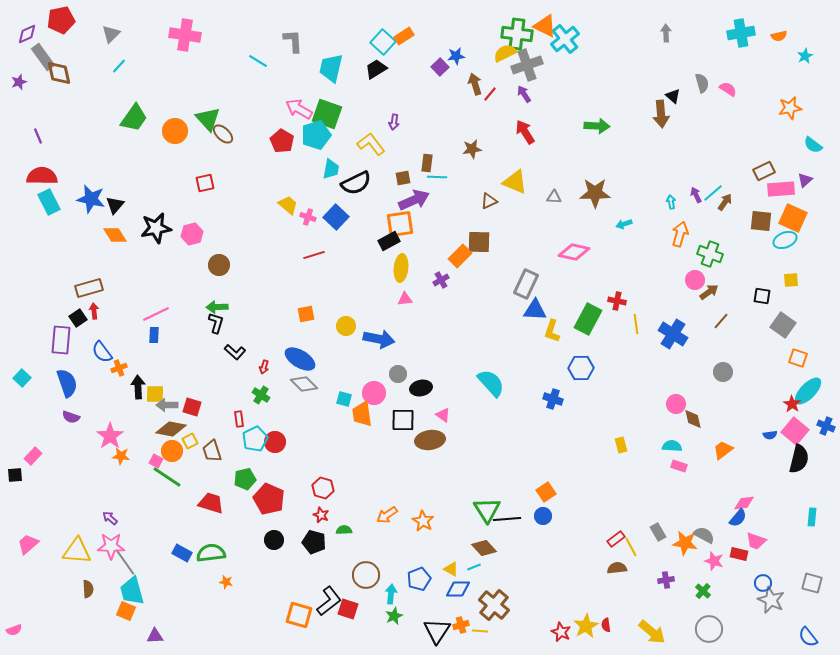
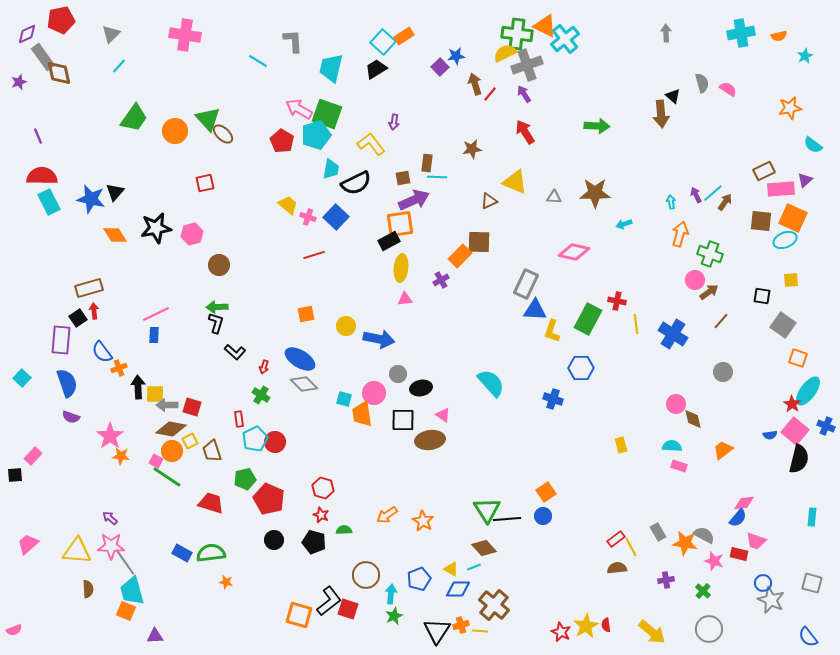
black triangle at (115, 205): moved 13 px up
cyan ellipse at (808, 391): rotated 8 degrees counterclockwise
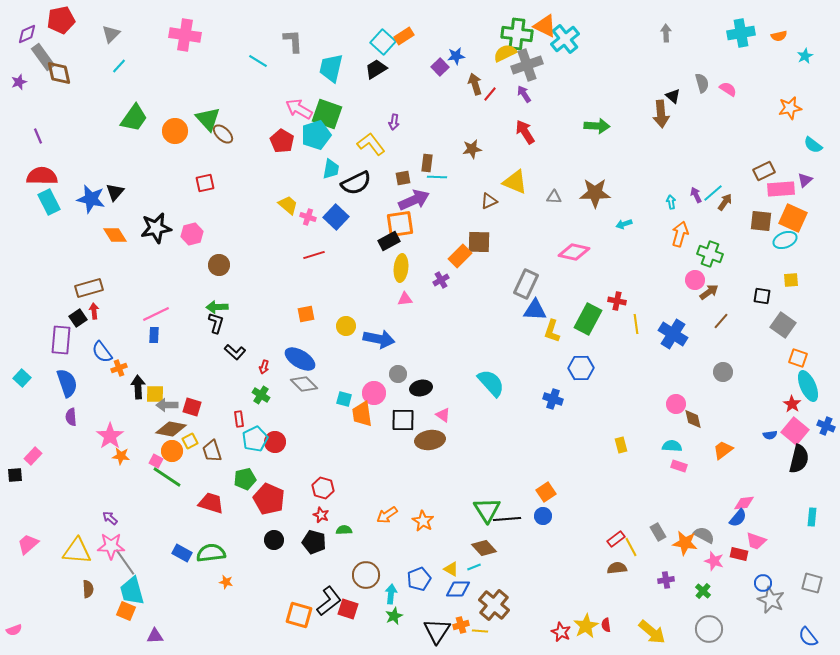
cyan ellipse at (808, 391): moved 5 px up; rotated 60 degrees counterclockwise
purple semicircle at (71, 417): rotated 66 degrees clockwise
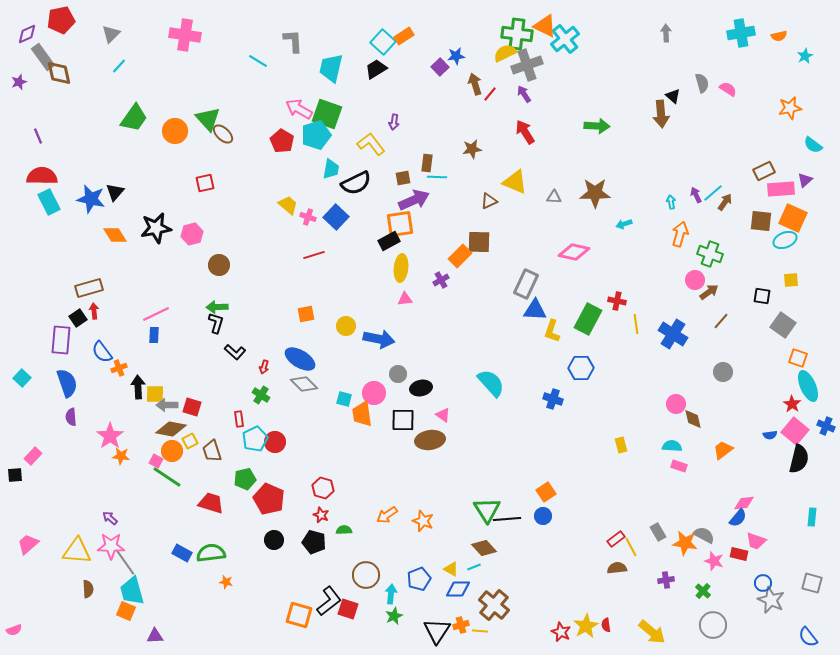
orange star at (423, 521): rotated 10 degrees counterclockwise
gray circle at (709, 629): moved 4 px right, 4 px up
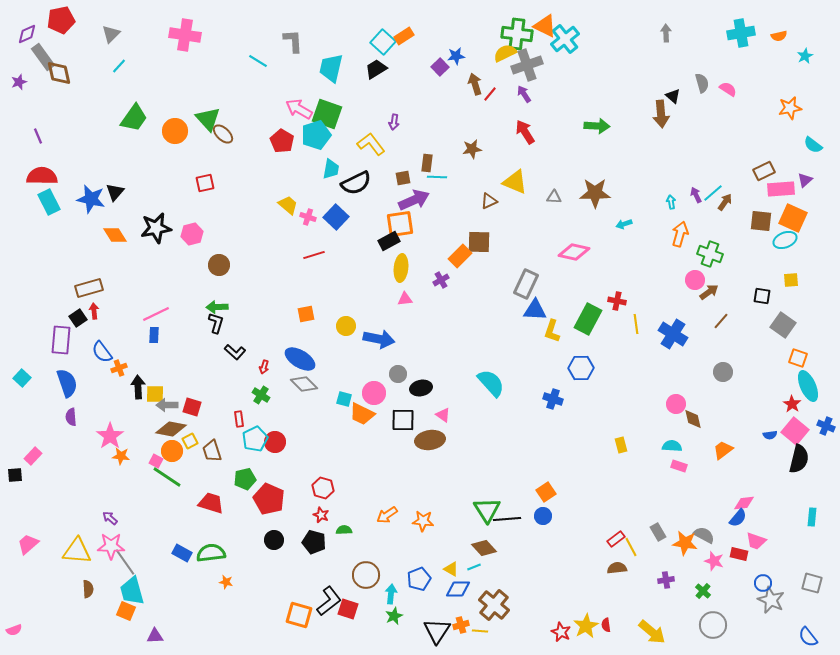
orange trapezoid at (362, 414): rotated 56 degrees counterclockwise
orange star at (423, 521): rotated 15 degrees counterclockwise
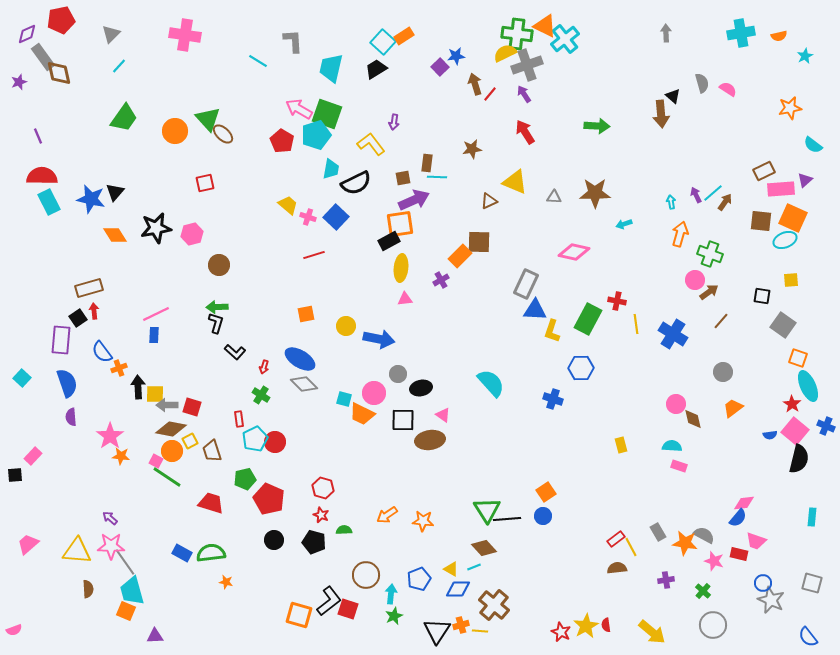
green trapezoid at (134, 118): moved 10 px left
orange trapezoid at (723, 450): moved 10 px right, 42 px up
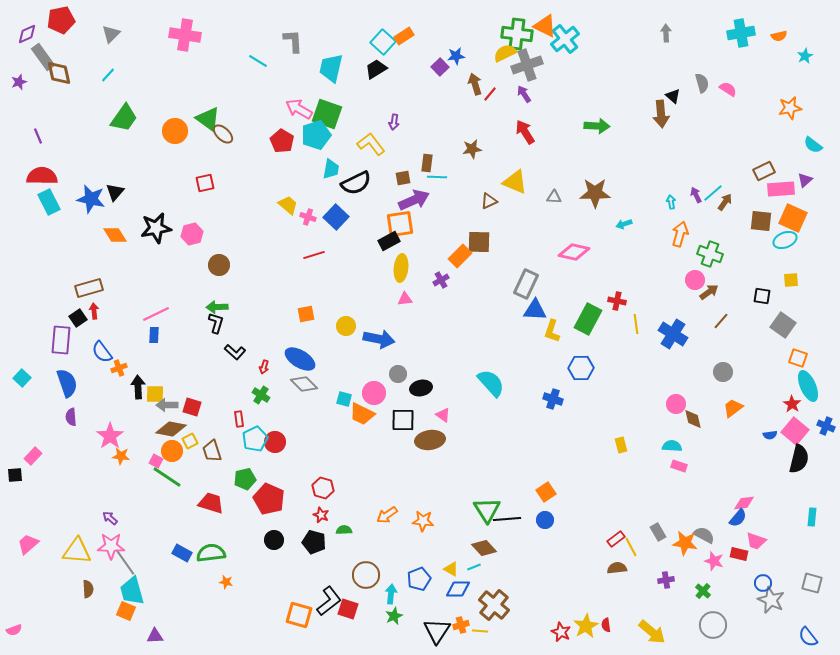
cyan line at (119, 66): moved 11 px left, 9 px down
green triangle at (208, 119): rotated 12 degrees counterclockwise
blue circle at (543, 516): moved 2 px right, 4 px down
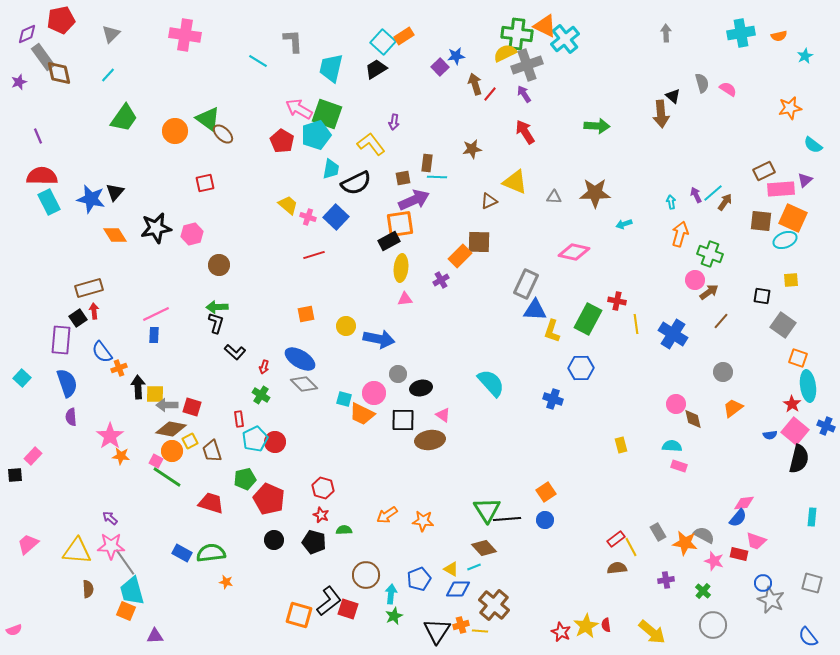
cyan ellipse at (808, 386): rotated 16 degrees clockwise
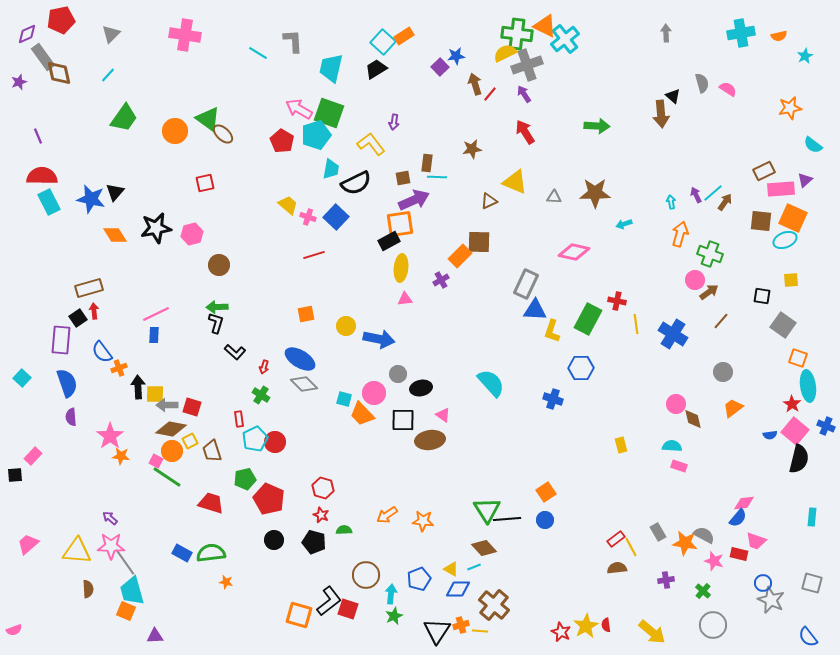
cyan line at (258, 61): moved 8 px up
green square at (327, 114): moved 2 px right, 1 px up
orange trapezoid at (362, 414): rotated 20 degrees clockwise
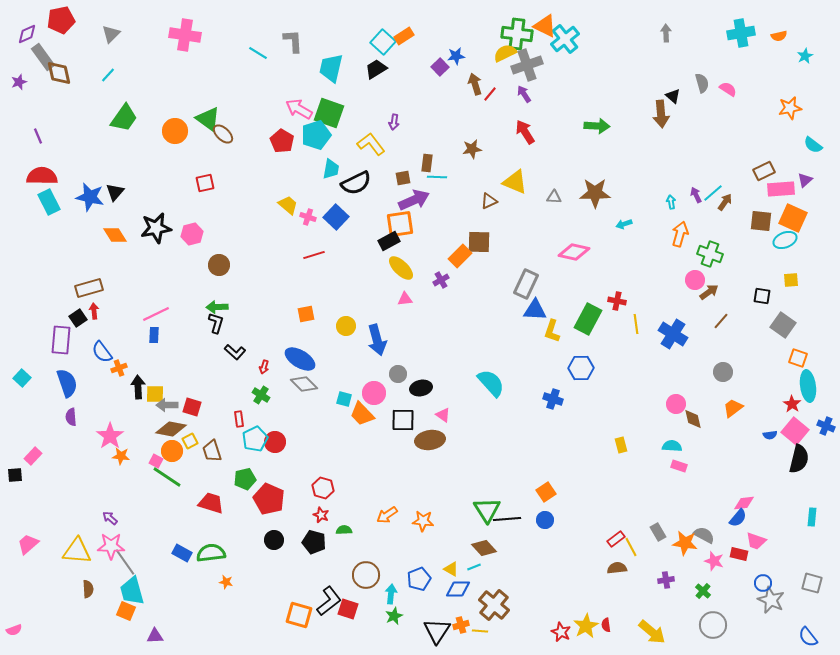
blue star at (91, 199): moved 1 px left, 2 px up
yellow ellipse at (401, 268): rotated 52 degrees counterclockwise
blue arrow at (379, 339): moved 2 px left, 1 px down; rotated 64 degrees clockwise
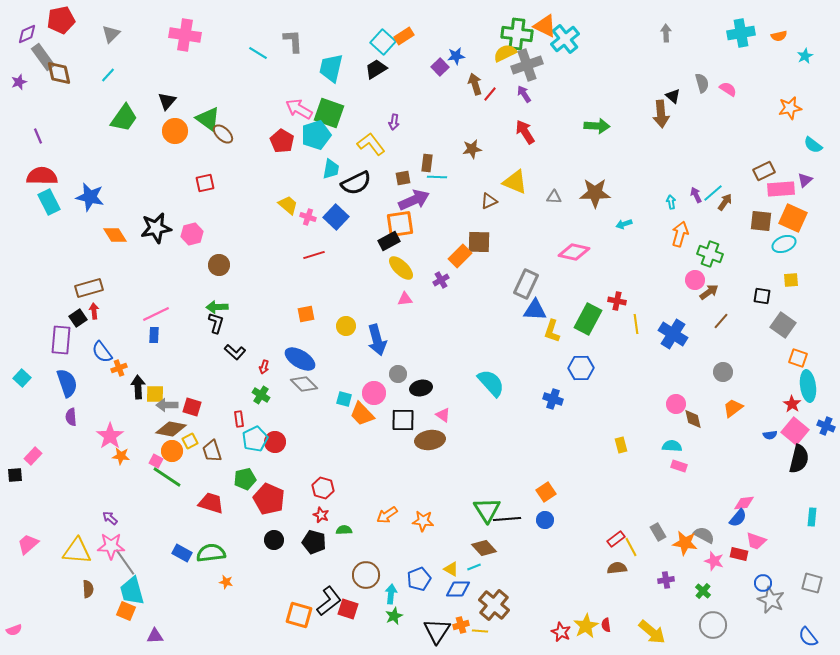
black triangle at (115, 192): moved 52 px right, 91 px up
cyan ellipse at (785, 240): moved 1 px left, 4 px down
